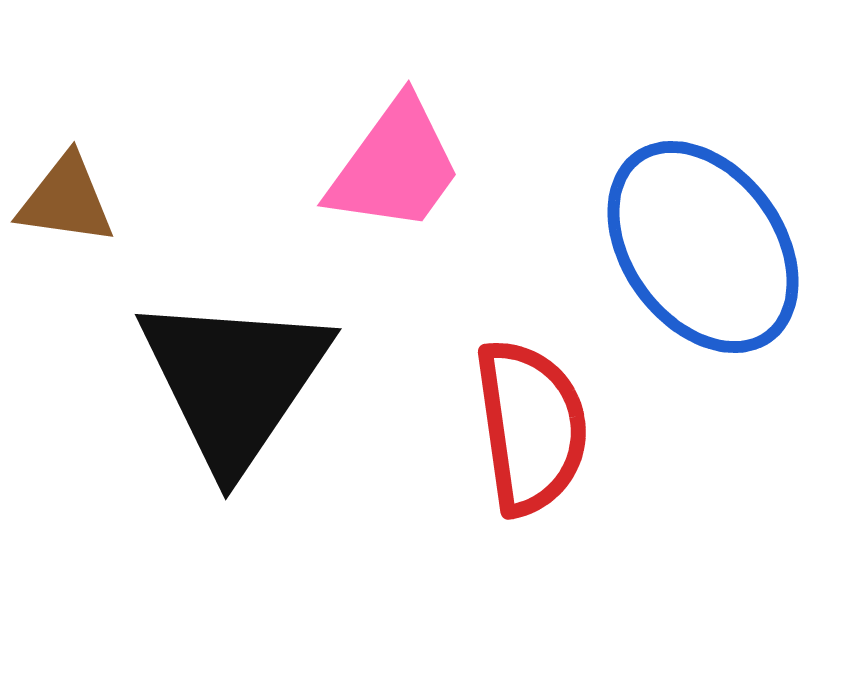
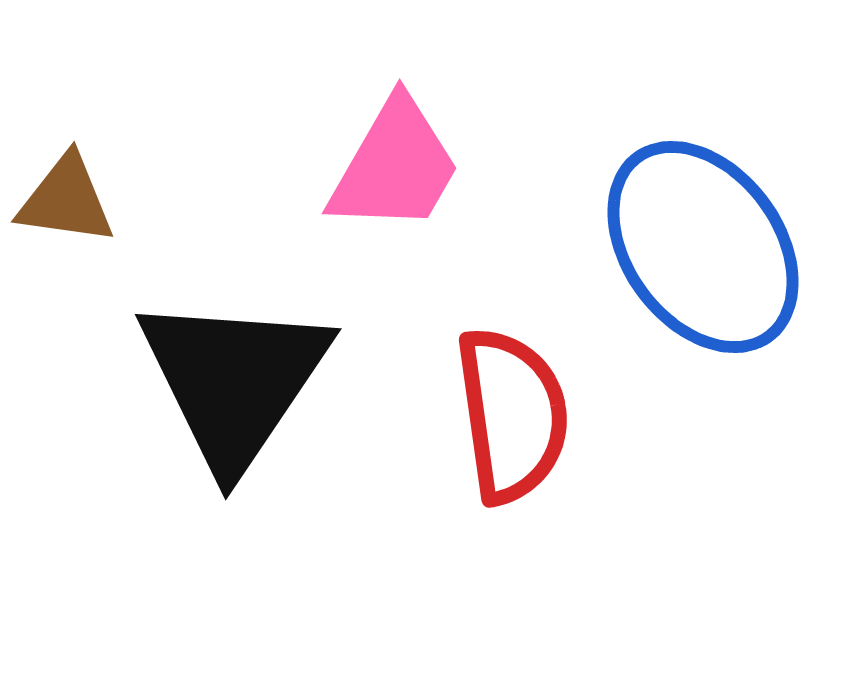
pink trapezoid: rotated 6 degrees counterclockwise
red semicircle: moved 19 px left, 12 px up
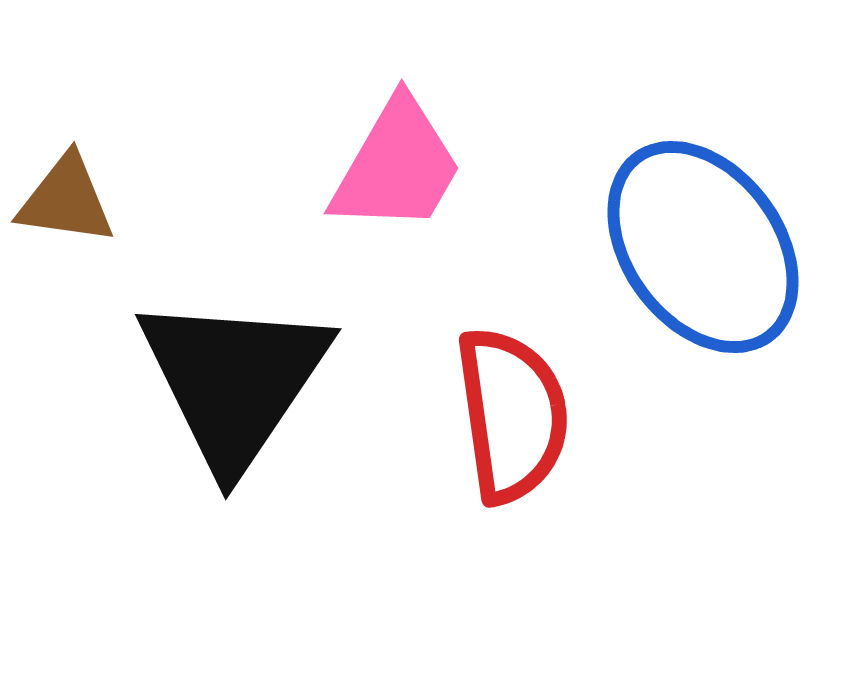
pink trapezoid: moved 2 px right
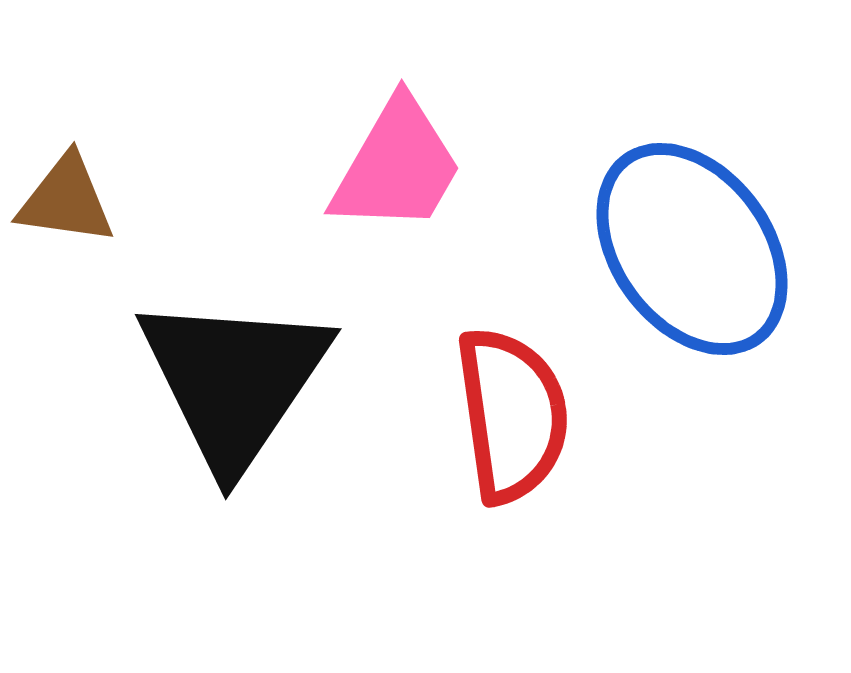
blue ellipse: moved 11 px left, 2 px down
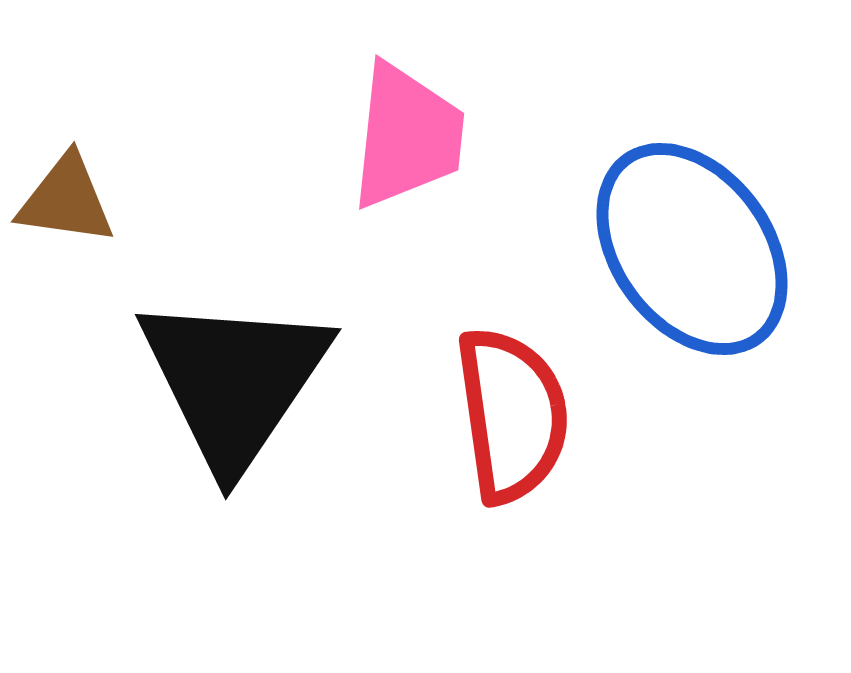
pink trapezoid: moved 10 px right, 30 px up; rotated 24 degrees counterclockwise
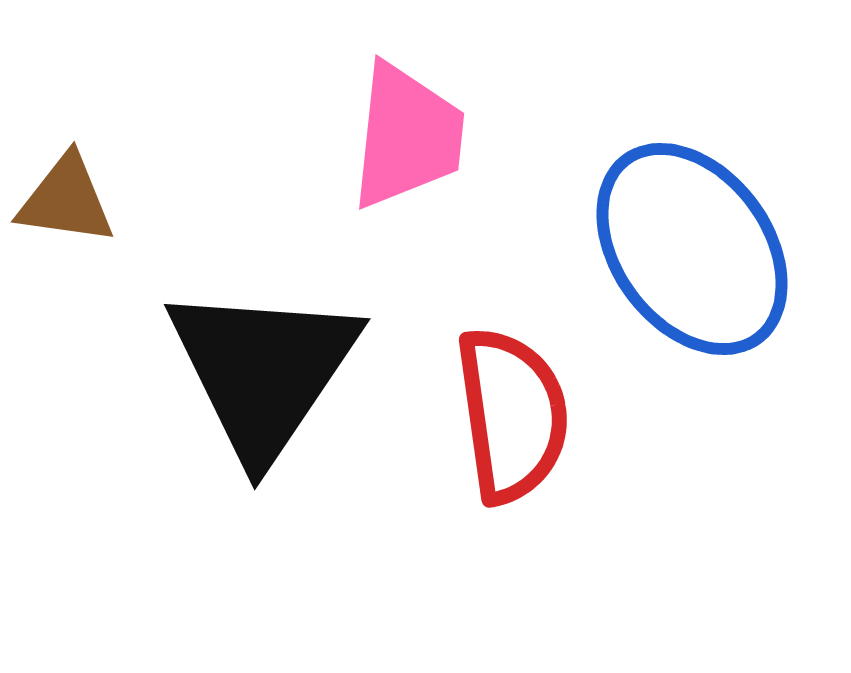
black triangle: moved 29 px right, 10 px up
